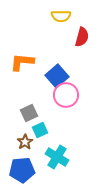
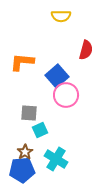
red semicircle: moved 4 px right, 13 px down
gray square: rotated 30 degrees clockwise
brown star: moved 10 px down
cyan cross: moved 1 px left, 2 px down
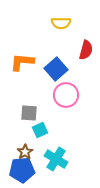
yellow semicircle: moved 7 px down
blue square: moved 1 px left, 7 px up
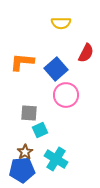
red semicircle: moved 3 px down; rotated 12 degrees clockwise
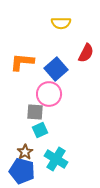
pink circle: moved 17 px left, 1 px up
gray square: moved 6 px right, 1 px up
blue pentagon: moved 1 px down; rotated 20 degrees clockwise
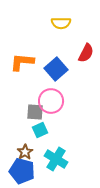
pink circle: moved 2 px right, 7 px down
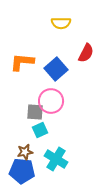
brown star: rotated 21 degrees clockwise
blue pentagon: rotated 10 degrees counterclockwise
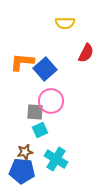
yellow semicircle: moved 4 px right
blue square: moved 11 px left
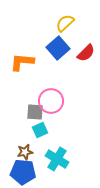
yellow semicircle: rotated 138 degrees clockwise
red semicircle: rotated 18 degrees clockwise
blue square: moved 13 px right, 21 px up
cyan cross: moved 1 px right
blue pentagon: moved 1 px right, 1 px down
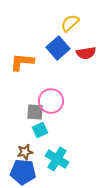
yellow semicircle: moved 5 px right
red semicircle: rotated 36 degrees clockwise
